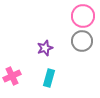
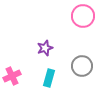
gray circle: moved 25 px down
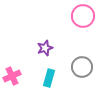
gray circle: moved 1 px down
